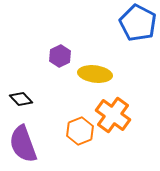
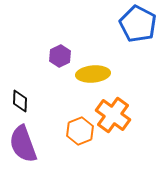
blue pentagon: moved 1 px down
yellow ellipse: moved 2 px left; rotated 12 degrees counterclockwise
black diamond: moved 1 px left, 2 px down; rotated 45 degrees clockwise
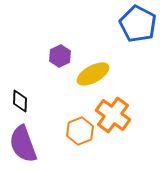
yellow ellipse: rotated 24 degrees counterclockwise
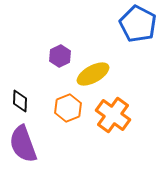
orange hexagon: moved 12 px left, 23 px up
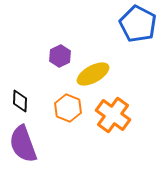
orange hexagon: rotated 16 degrees counterclockwise
